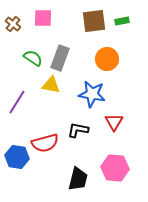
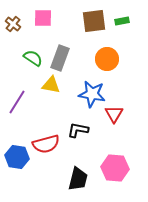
red triangle: moved 8 px up
red semicircle: moved 1 px right, 1 px down
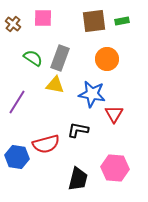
yellow triangle: moved 4 px right
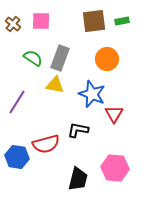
pink square: moved 2 px left, 3 px down
blue star: rotated 12 degrees clockwise
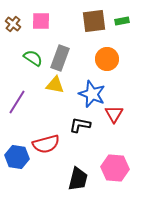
black L-shape: moved 2 px right, 5 px up
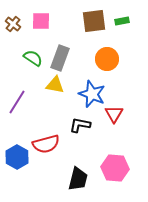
blue hexagon: rotated 20 degrees clockwise
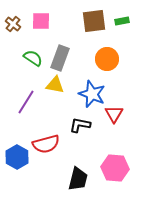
purple line: moved 9 px right
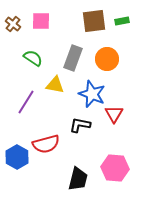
gray rectangle: moved 13 px right
